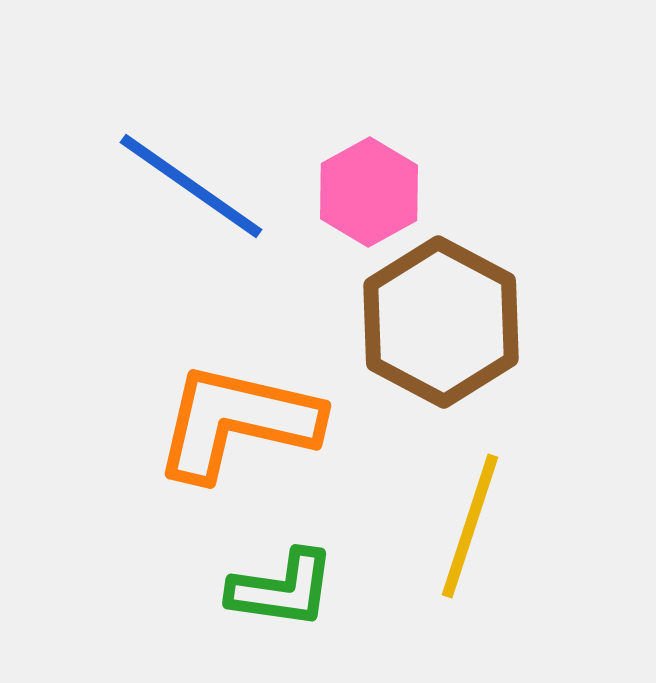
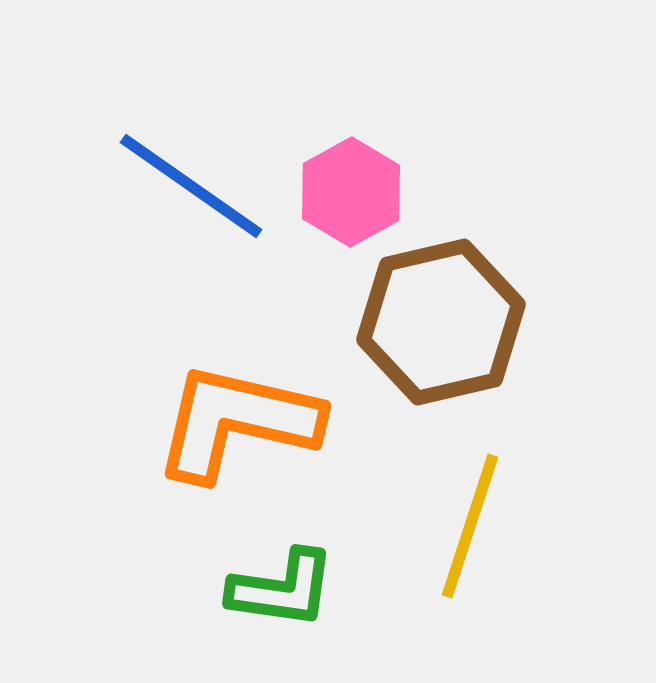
pink hexagon: moved 18 px left
brown hexagon: rotated 19 degrees clockwise
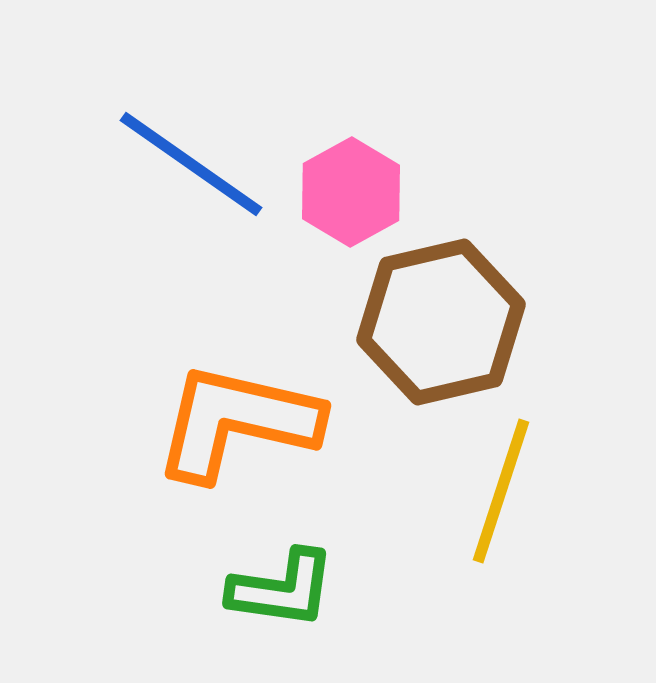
blue line: moved 22 px up
yellow line: moved 31 px right, 35 px up
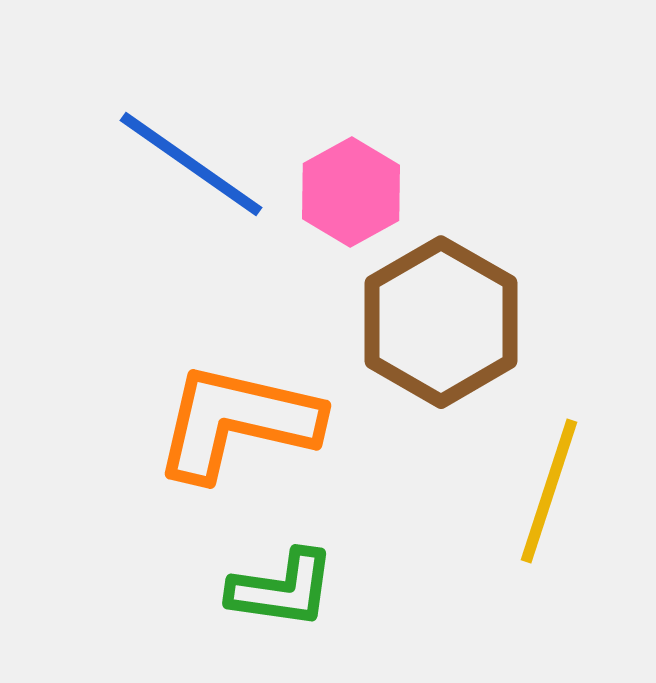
brown hexagon: rotated 17 degrees counterclockwise
yellow line: moved 48 px right
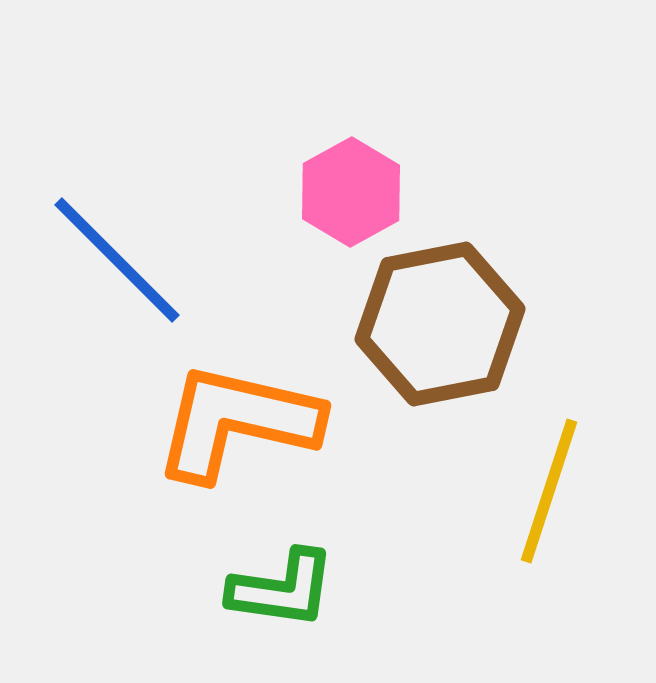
blue line: moved 74 px left, 96 px down; rotated 10 degrees clockwise
brown hexagon: moved 1 px left, 2 px down; rotated 19 degrees clockwise
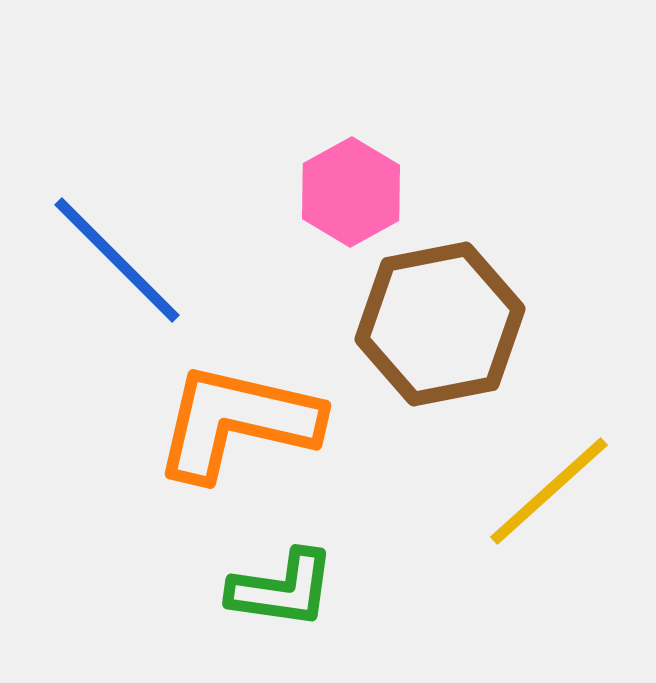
yellow line: rotated 30 degrees clockwise
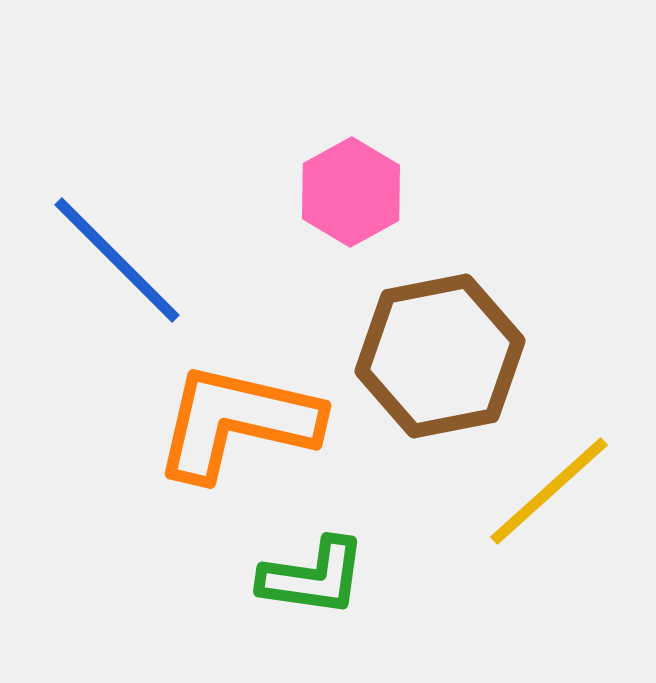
brown hexagon: moved 32 px down
green L-shape: moved 31 px right, 12 px up
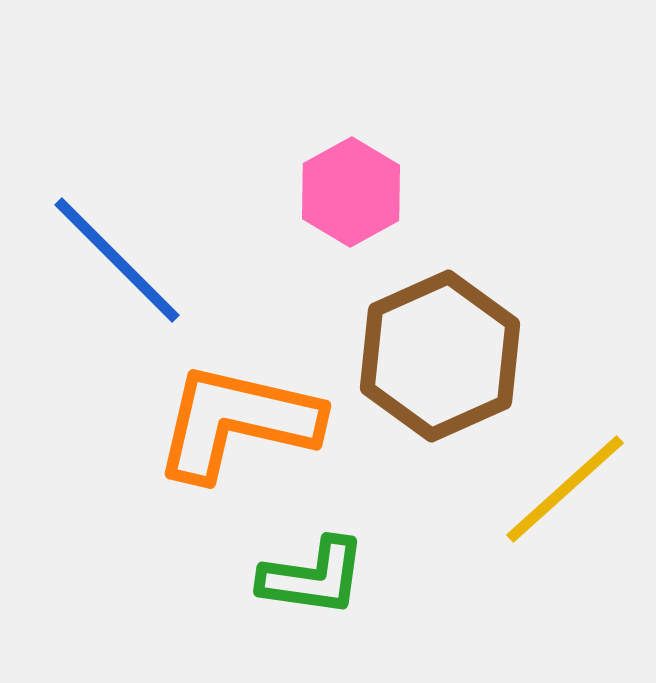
brown hexagon: rotated 13 degrees counterclockwise
yellow line: moved 16 px right, 2 px up
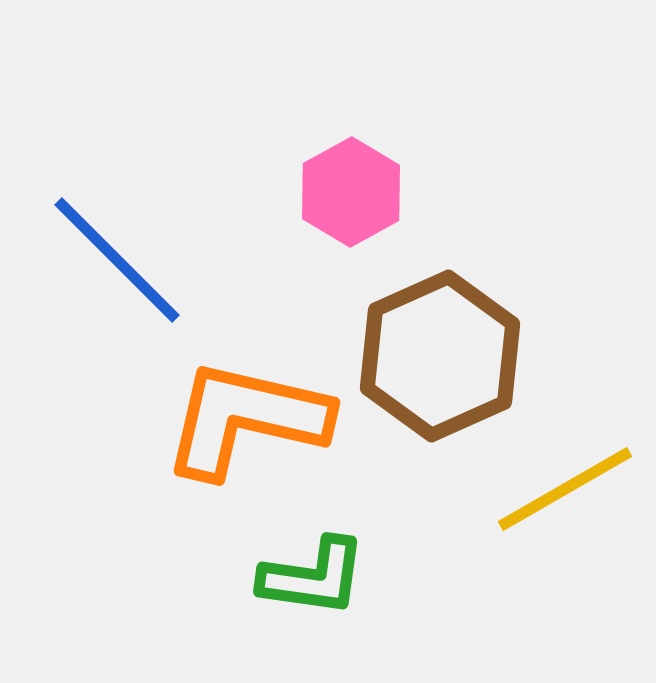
orange L-shape: moved 9 px right, 3 px up
yellow line: rotated 12 degrees clockwise
